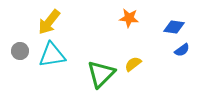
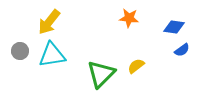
yellow semicircle: moved 3 px right, 2 px down
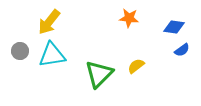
green triangle: moved 2 px left
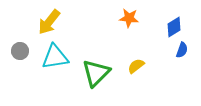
blue diamond: rotated 40 degrees counterclockwise
blue semicircle: rotated 35 degrees counterclockwise
cyan triangle: moved 3 px right, 2 px down
green triangle: moved 3 px left, 1 px up
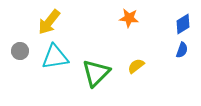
blue diamond: moved 9 px right, 3 px up
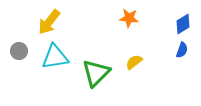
gray circle: moved 1 px left
yellow semicircle: moved 2 px left, 4 px up
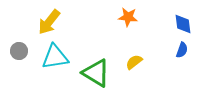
orange star: moved 1 px left, 1 px up
blue diamond: rotated 65 degrees counterclockwise
green triangle: rotated 44 degrees counterclockwise
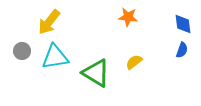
gray circle: moved 3 px right
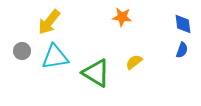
orange star: moved 6 px left
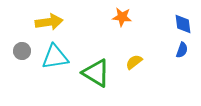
yellow arrow: rotated 136 degrees counterclockwise
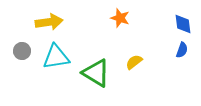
orange star: moved 2 px left, 1 px down; rotated 12 degrees clockwise
cyan triangle: moved 1 px right
